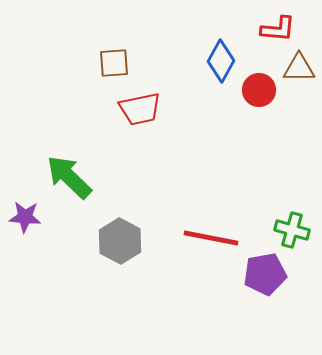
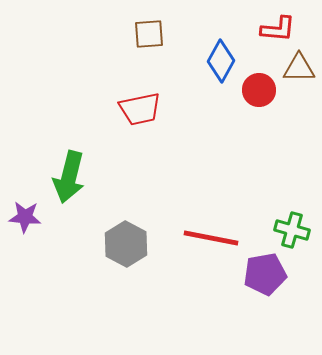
brown square: moved 35 px right, 29 px up
green arrow: rotated 120 degrees counterclockwise
gray hexagon: moved 6 px right, 3 px down
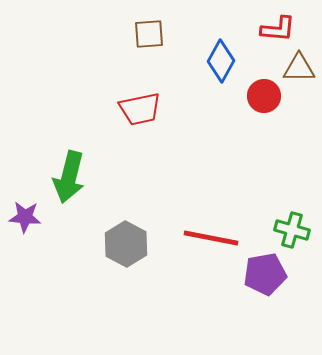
red circle: moved 5 px right, 6 px down
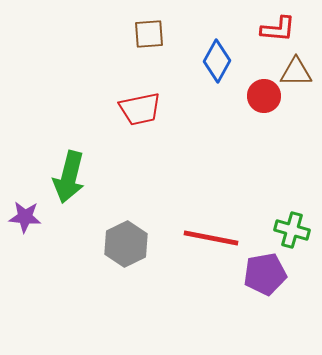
blue diamond: moved 4 px left
brown triangle: moved 3 px left, 4 px down
gray hexagon: rotated 6 degrees clockwise
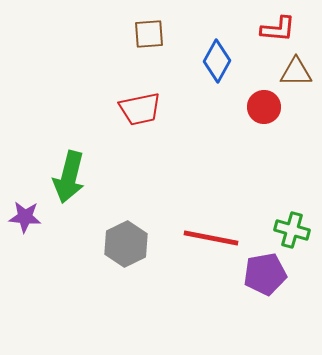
red circle: moved 11 px down
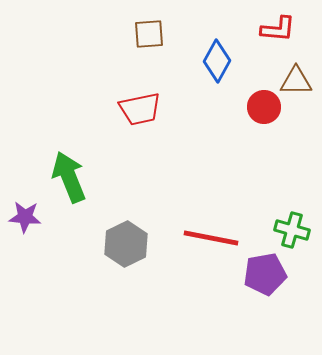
brown triangle: moved 9 px down
green arrow: rotated 144 degrees clockwise
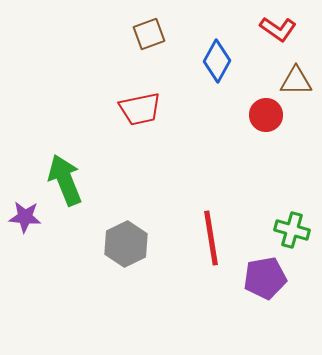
red L-shape: rotated 30 degrees clockwise
brown square: rotated 16 degrees counterclockwise
red circle: moved 2 px right, 8 px down
green arrow: moved 4 px left, 3 px down
red line: rotated 70 degrees clockwise
purple pentagon: moved 4 px down
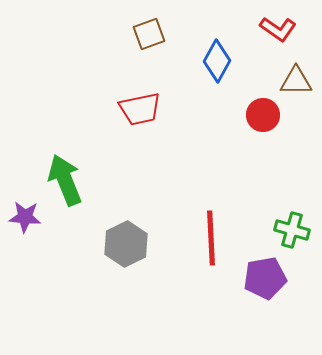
red circle: moved 3 px left
red line: rotated 6 degrees clockwise
